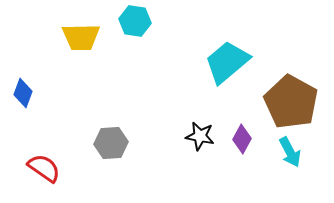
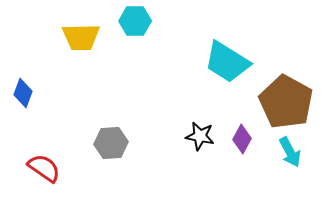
cyan hexagon: rotated 8 degrees counterclockwise
cyan trapezoid: rotated 108 degrees counterclockwise
brown pentagon: moved 5 px left
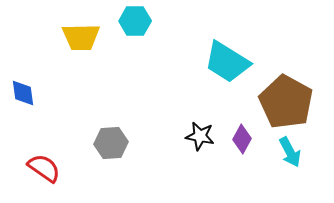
blue diamond: rotated 28 degrees counterclockwise
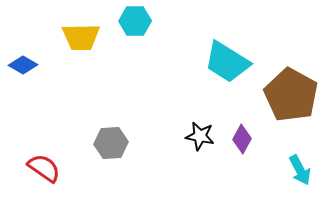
blue diamond: moved 28 px up; rotated 52 degrees counterclockwise
brown pentagon: moved 5 px right, 7 px up
cyan arrow: moved 10 px right, 18 px down
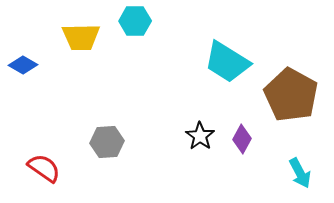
black star: rotated 24 degrees clockwise
gray hexagon: moved 4 px left, 1 px up
cyan arrow: moved 3 px down
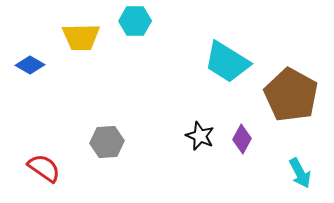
blue diamond: moved 7 px right
black star: rotated 12 degrees counterclockwise
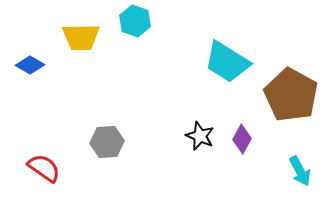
cyan hexagon: rotated 20 degrees clockwise
cyan arrow: moved 2 px up
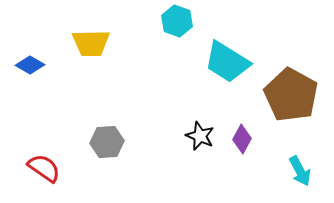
cyan hexagon: moved 42 px right
yellow trapezoid: moved 10 px right, 6 px down
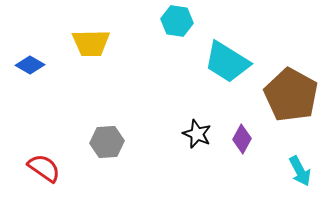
cyan hexagon: rotated 12 degrees counterclockwise
black star: moved 3 px left, 2 px up
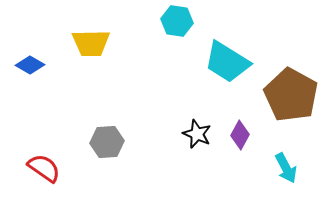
purple diamond: moved 2 px left, 4 px up
cyan arrow: moved 14 px left, 3 px up
